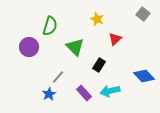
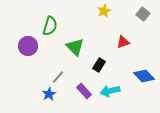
yellow star: moved 7 px right, 8 px up; rotated 24 degrees clockwise
red triangle: moved 8 px right, 3 px down; rotated 24 degrees clockwise
purple circle: moved 1 px left, 1 px up
purple rectangle: moved 2 px up
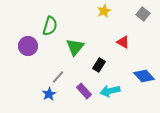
red triangle: rotated 48 degrees clockwise
green triangle: rotated 24 degrees clockwise
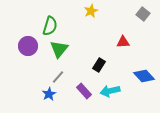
yellow star: moved 13 px left
red triangle: rotated 32 degrees counterclockwise
green triangle: moved 16 px left, 2 px down
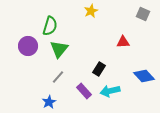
gray square: rotated 16 degrees counterclockwise
black rectangle: moved 4 px down
blue star: moved 8 px down
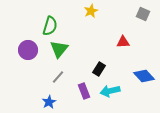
purple circle: moved 4 px down
purple rectangle: rotated 21 degrees clockwise
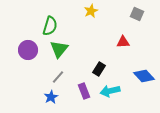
gray square: moved 6 px left
blue star: moved 2 px right, 5 px up
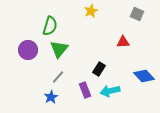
purple rectangle: moved 1 px right, 1 px up
